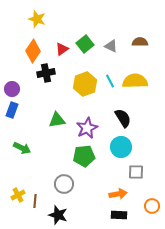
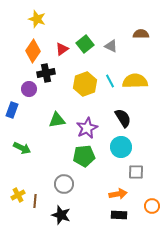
brown semicircle: moved 1 px right, 8 px up
purple circle: moved 17 px right
black star: moved 3 px right
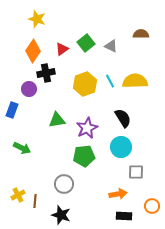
green square: moved 1 px right, 1 px up
black rectangle: moved 5 px right, 1 px down
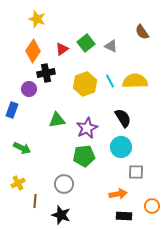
brown semicircle: moved 1 px right, 2 px up; rotated 126 degrees counterclockwise
yellow cross: moved 12 px up
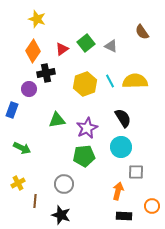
orange arrow: moved 3 px up; rotated 66 degrees counterclockwise
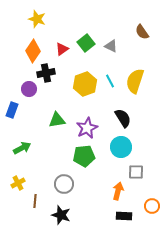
yellow semicircle: rotated 70 degrees counterclockwise
green arrow: rotated 54 degrees counterclockwise
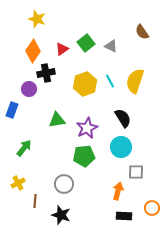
green arrow: moved 2 px right; rotated 24 degrees counterclockwise
orange circle: moved 2 px down
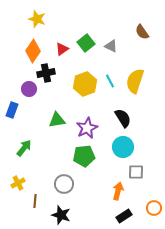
cyan circle: moved 2 px right
orange circle: moved 2 px right
black rectangle: rotated 35 degrees counterclockwise
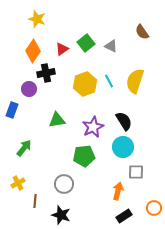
cyan line: moved 1 px left
black semicircle: moved 1 px right, 3 px down
purple star: moved 6 px right, 1 px up
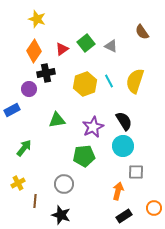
orange diamond: moved 1 px right
blue rectangle: rotated 42 degrees clockwise
cyan circle: moved 1 px up
